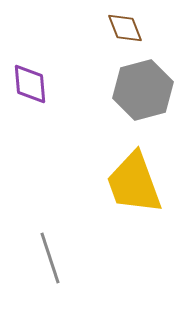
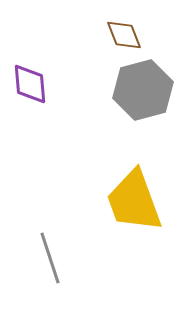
brown diamond: moved 1 px left, 7 px down
yellow trapezoid: moved 18 px down
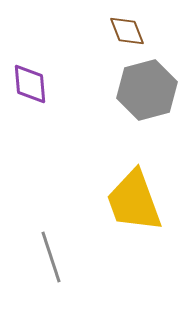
brown diamond: moved 3 px right, 4 px up
gray hexagon: moved 4 px right
gray line: moved 1 px right, 1 px up
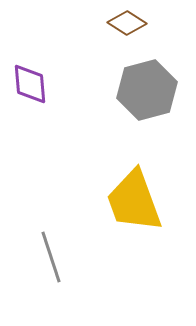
brown diamond: moved 8 px up; rotated 36 degrees counterclockwise
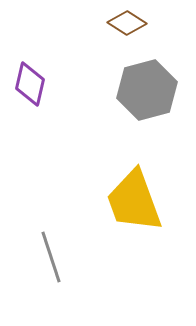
purple diamond: rotated 18 degrees clockwise
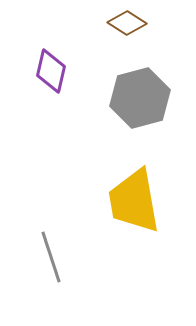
purple diamond: moved 21 px right, 13 px up
gray hexagon: moved 7 px left, 8 px down
yellow trapezoid: rotated 10 degrees clockwise
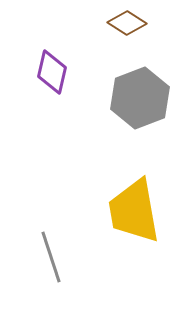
purple diamond: moved 1 px right, 1 px down
gray hexagon: rotated 6 degrees counterclockwise
yellow trapezoid: moved 10 px down
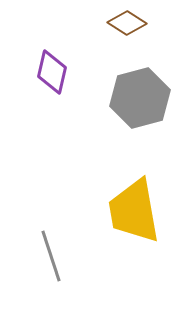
gray hexagon: rotated 6 degrees clockwise
gray line: moved 1 px up
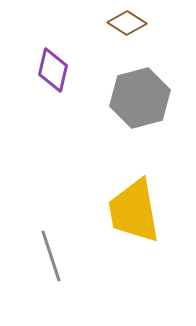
purple diamond: moved 1 px right, 2 px up
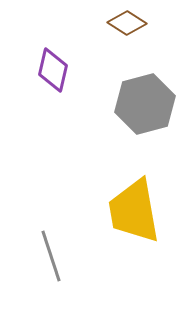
gray hexagon: moved 5 px right, 6 px down
